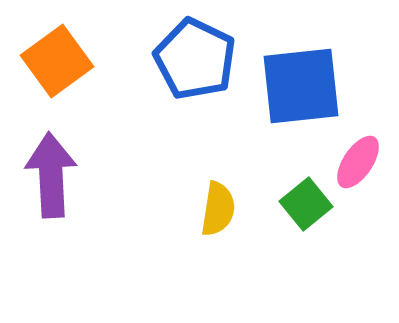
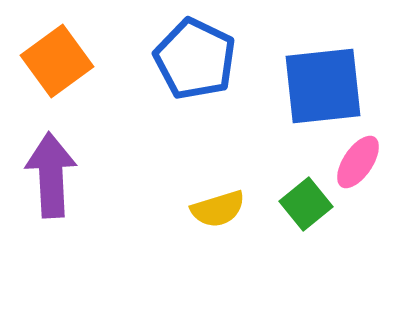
blue square: moved 22 px right
yellow semicircle: rotated 64 degrees clockwise
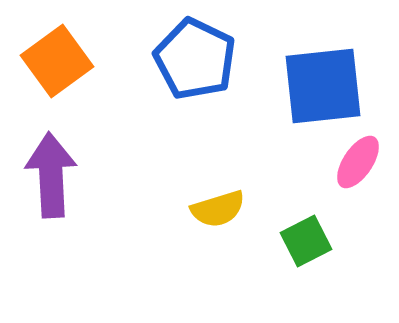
green square: moved 37 px down; rotated 12 degrees clockwise
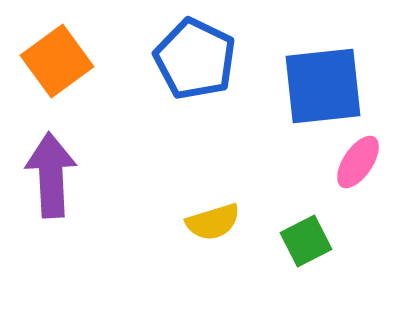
yellow semicircle: moved 5 px left, 13 px down
